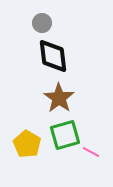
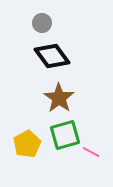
black diamond: moved 1 px left; rotated 30 degrees counterclockwise
yellow pentagon: rotated 12 degrees clockwise
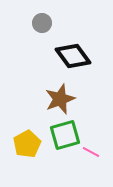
black diamond: moved 21 px right
brown star: moved 1 px right, 1 px down; rotated 16 degrees clockwise
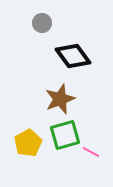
yellow pentagon: moved 1 px right, 1 px up
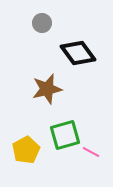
black diamond: moved 5 px right, 3 px up
brown star: moved 13 px left, 10 px up; rotated 8 degrees clockwise
yellow pentagon: moved 2 px left, 7 px down
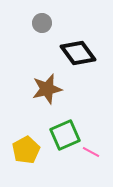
green square: rotated 8 degrees counterclockwise
